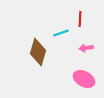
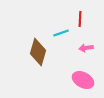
pink ellipse: moved 1 px left, 1 px down
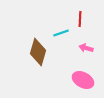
pink arrow: rotated 24 degrees clockwise
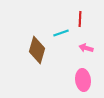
brown diamond: moved 1 px left, 2 px up
pink ellipse: rotated 55 degrees clockwise
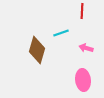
red line: moved 2 px right, 8 px up
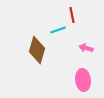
red line: moved 10 px left, 4 px down; rotated 14 degrees counterclockwise
cyan line: moved 3 px left, 3 px up
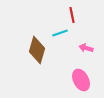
cyan line: moved 2 px right, 3 px down
pink ellipse: moved 2 px left; rotated 20 degrees counterclockwise
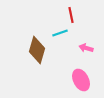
red line: moved 1 px left
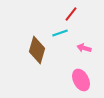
red line: moved 1 px up; rotated 49 degrees clockwise
pink arrow: moved 2 px left
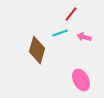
pink arrow: moved 11 px up
